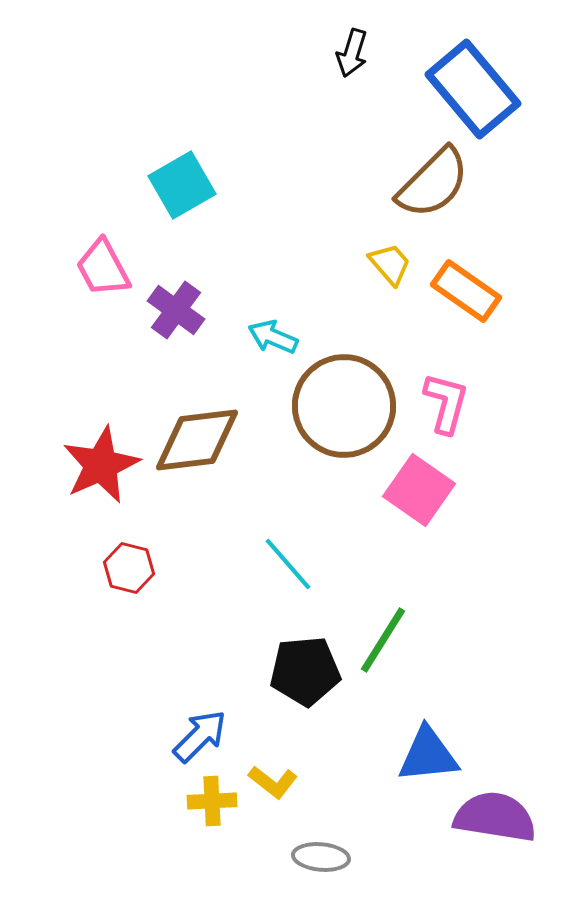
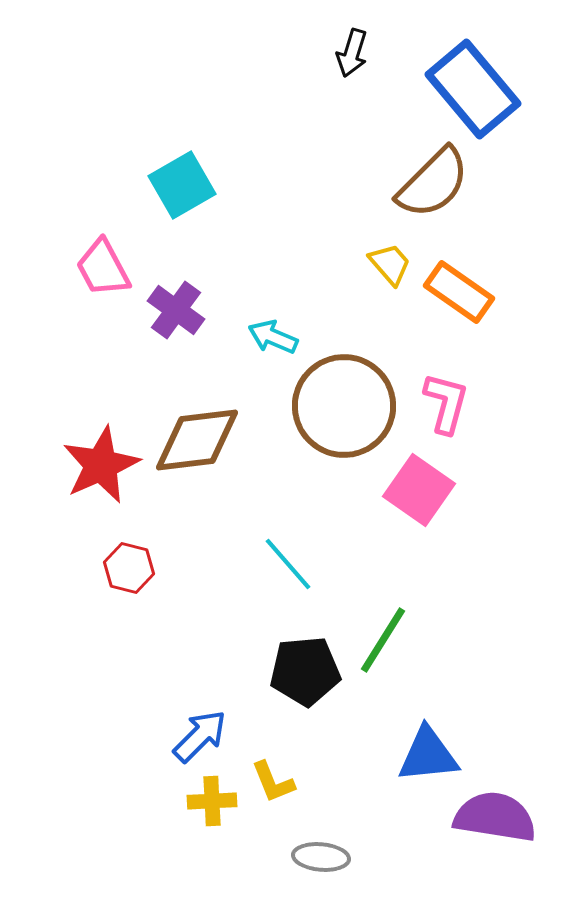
orange rectangle: moved 7 px left, 1 px down
yellow L-shape: rotated 30 degrees clockwise
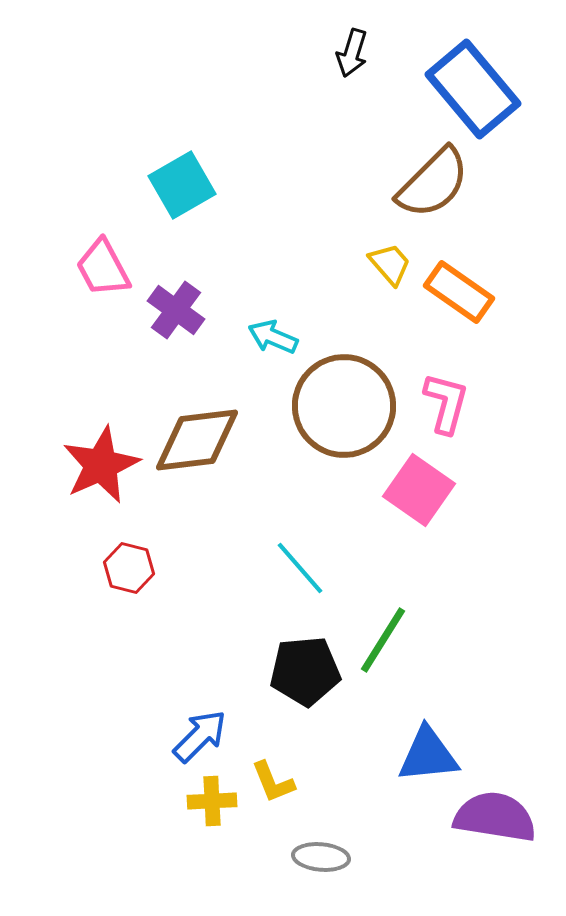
cyan line: moved 12 px right, 4 px down
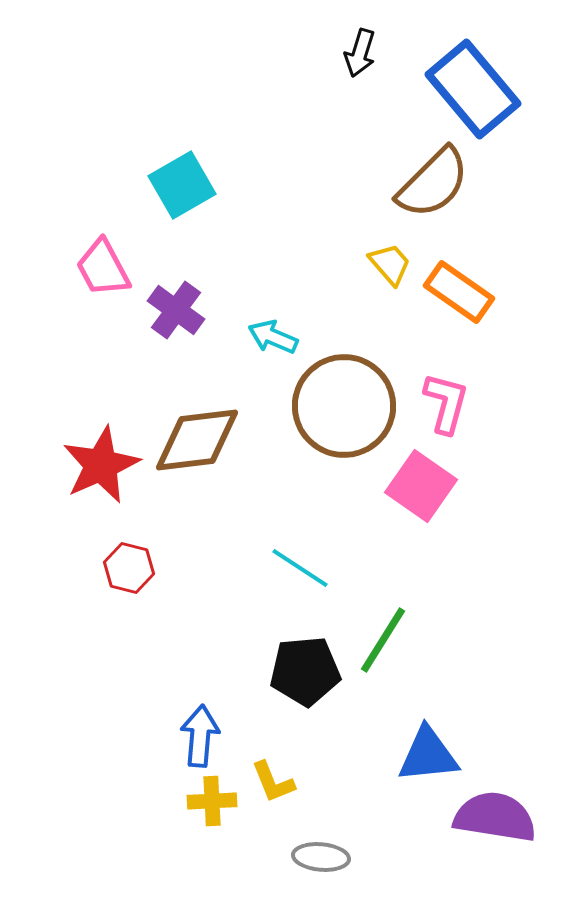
black arrow: moved 8 px right
pink square: moved 2 px right, 4 px up
cyan line: rotated 16 degrees counterclockwise
blue arrow: rotated 40 degrees counterclockwise
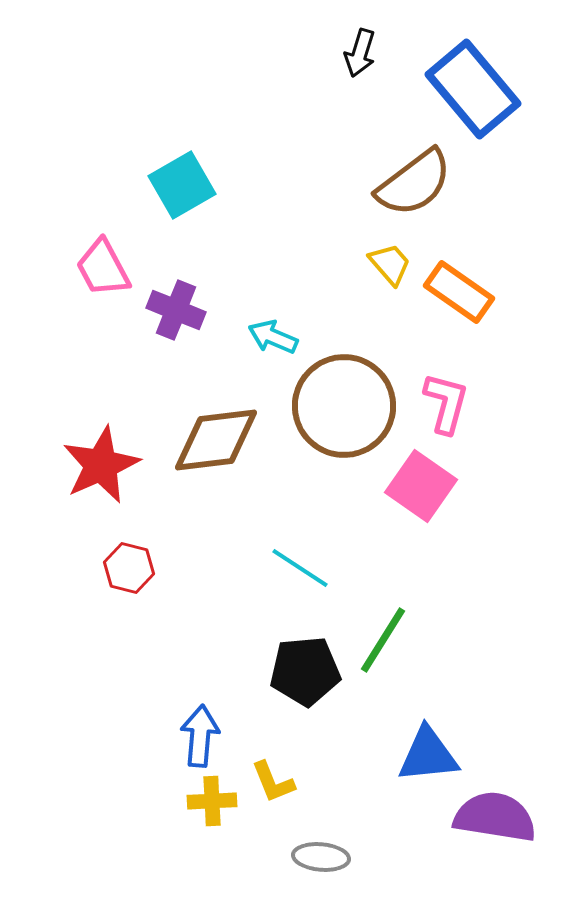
brown semicircle: moved 19 px left; rotated 8 degrees clockwise
purple cross: rotated 14 degrees counterclockwise
brown diamond: moved 19 px right
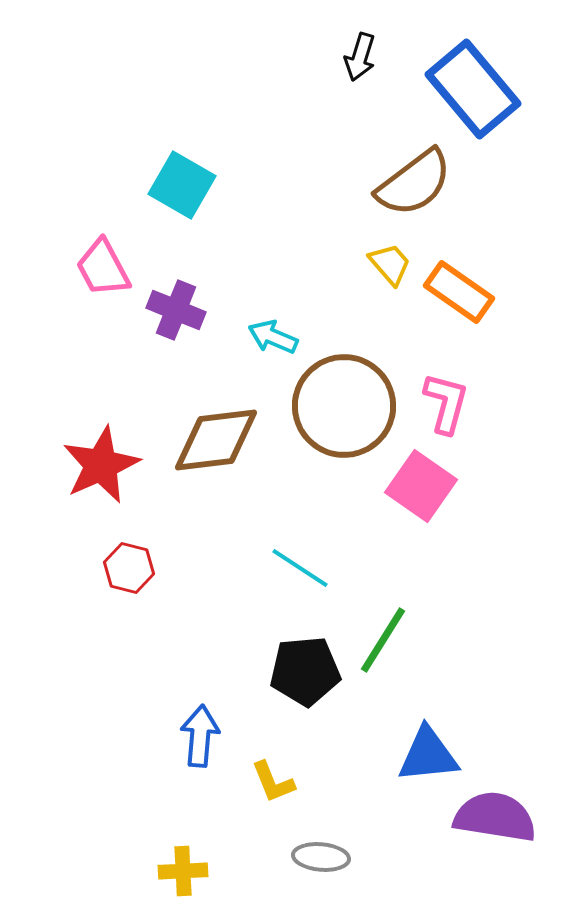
black arrow: moved 4 px down
cyan square: rotated 30 degrees counterclockwise
yellow cross: moved 29 px left, 70 px down
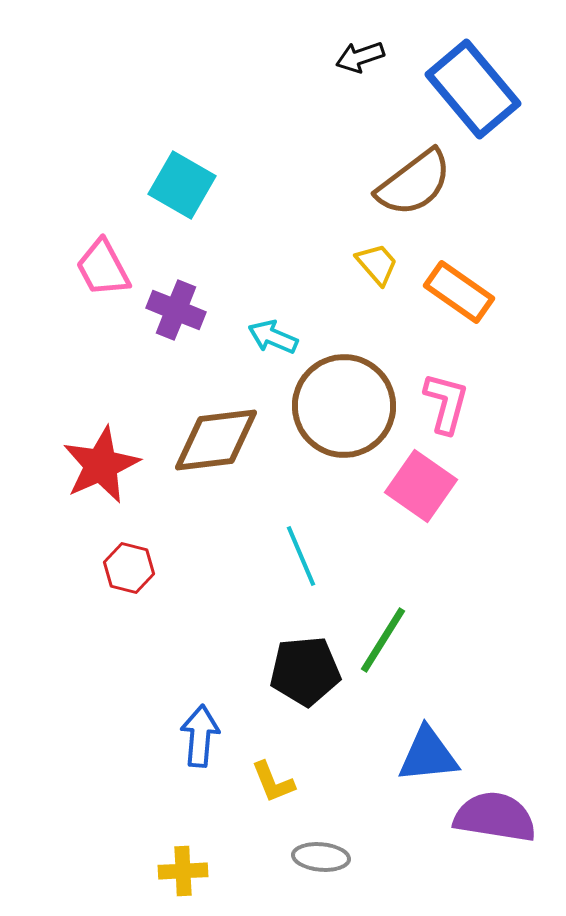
black arrow: rotated 54 degrees clockwise
yellow trapezoid: moved 13 px left
cyan line: moved 1 px right, 12 px up; rotated 34 degrees clockwise
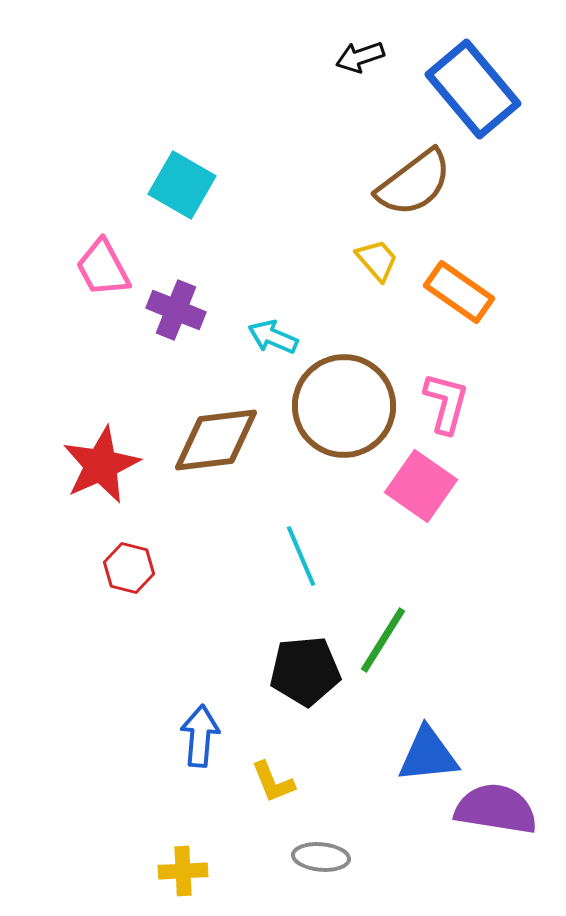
yellow trapezoid: moved 4 px up
purple semicircle: moved 1 px right, 8 px up
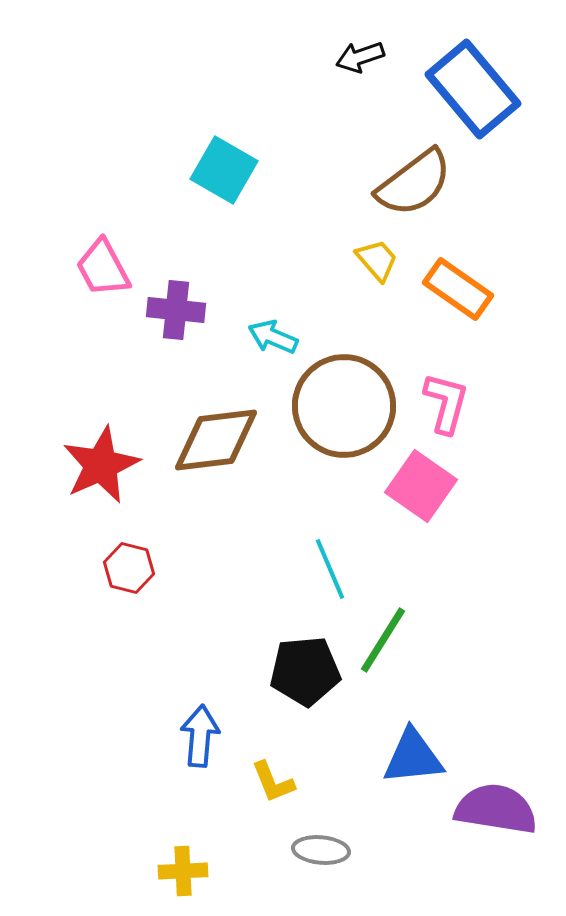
cyan square: moved 42 px right, 15 px up
orange rectangle: moved 1 px left, 3 px up
purple cross: rotated 16 degrees counterclockwise
cyan line: moved 29 px right, 13 px down
blue triangle: moved 15 px left, 2 px down
gray ellipse: moved 7 px up
